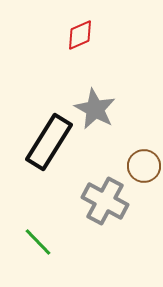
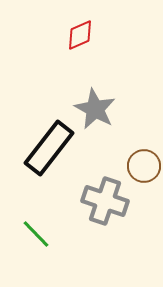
black rectangle: moved 6 px down; rotated 6 degrees clockwise
gray cross: rotated 9 degrees counterclockwise
green line: moved 2 px left, 8 px up
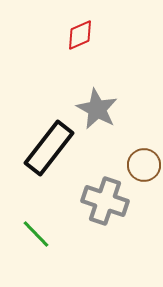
gray star: moved 2 px right
brown circle: moved 1 px up
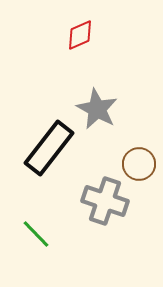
brown circle: moved 5 px left, 1 px up
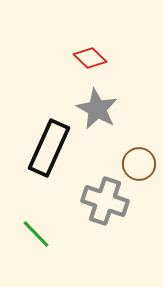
red diamond: moved 10 px right, 23 px down; rotated 68 degrees clockwise
black rectangle: rotated 14 degrees counterclockwise
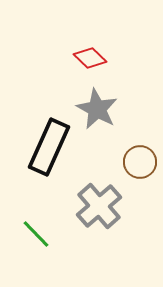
black rectangle: moved 1 px up
brown circle: moved 1 px right, 2 px up
gray cross: moved 6 px left, 5 px down; rotated 30 degrees clockwise
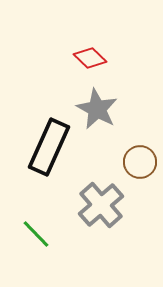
gray cross: moved 2 px right, 1 px up
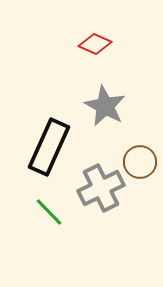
red diamond: moved 5 px right, 14 px up; rotated 20 degrees counterclockwise
gray star: moved 8 px right, 3 px up
gray cross: moved 17 px up; rotated 15 degrees clockwise
green line: moved 13 px right, 22 px up
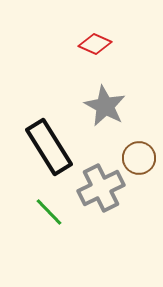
black rectangle: rotated 56 degrees counterclockwise
brown circle: moved 1 px left, 4 px up
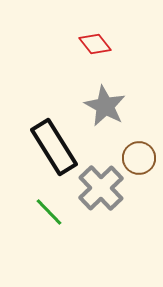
red diamond: rotated 28 degrees clockwise
black rectangle: moved 5 px right
gray cross: rotated 18 degrees counterclockwise
